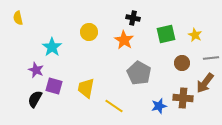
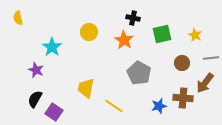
green square: moved 4 px left
purple square: moved 26 px down; rotated 18 degrees clockwise
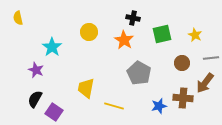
yellow line: rotated 18 degrees counterclockwise
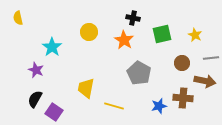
brown arrow: moved 2 px up; rotated 115 degrees counterclockwise
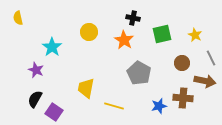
gray line: rotated 70 degrees clockwise
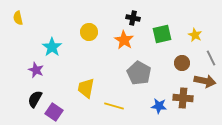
blue star: rotated 21 degrees clockwise
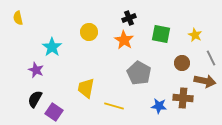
black cross: moved 4 px left; rotated 32 degrees counterclockwise
green square: moved 1 px left; rotated 24 degrees clockwise
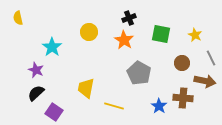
black semicircle: moved 1 px right, 6 px up; rotated 18 degrees clockwise
blue star: rotated 28 degrees clockwise
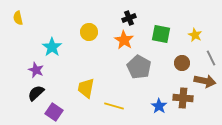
gray pentagon: moved 6 px up
